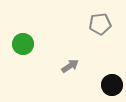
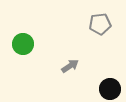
black circle: moved 2 px left, 4 px down
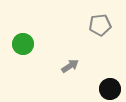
gray pentagon: moved 1 px down
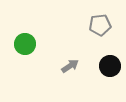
green circle: moved 2 px right
black circle: moved 23 px up
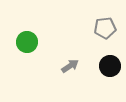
gray pentagon: moved 5 px right, 3 px down
green circle: moved 2 px right, 2 px up
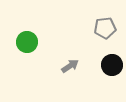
black circle: moved 2 px right, 1 px up
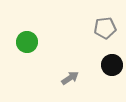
gray arrow: moved 12 px down
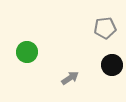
green circle: moved 10 px down
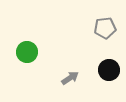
black circle: moved 3 px left, 5 px down
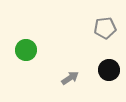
green circle: moved 1 px left, 2 px up
